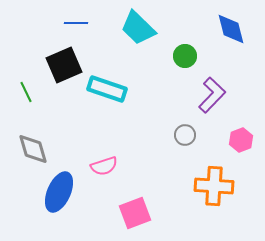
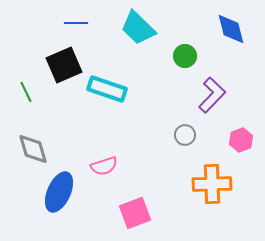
orange cross: moved 2 px left, 2 px up; rotated 6 degrees counterclockwise
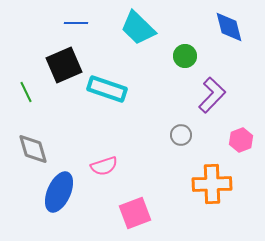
blue diamond: moved 2 px left, 2 px up
gray circle: moved 4 px left
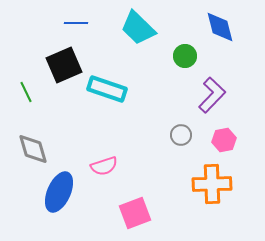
blue diamond: moved 9 px left
pink hexagon: moved 17 px left; rotated 10 degrees clockwise
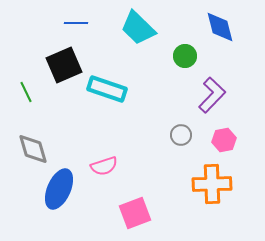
blue ellipse: moved 3 px up
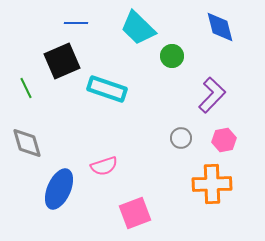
green circle: moved 13 px left
black square: moved 2 px left, 4 px up
green line: moved 4 px up
gray circle: moved 3 px down
gray diamond: moved 6 px left, 6 px up
